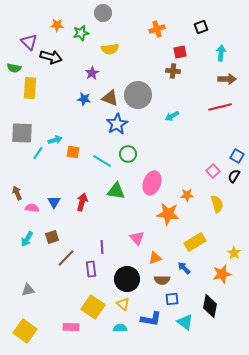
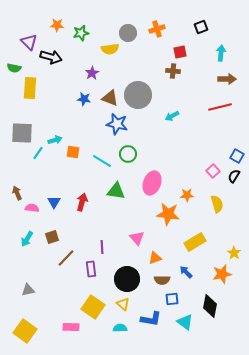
gray circle at (103, 13): moved 25 px right, 20 px down
blue star at (117, 124): rotated 30 degrees counterclockwise
blue arrow at (184, 268): moved 2 px right, 4 px down
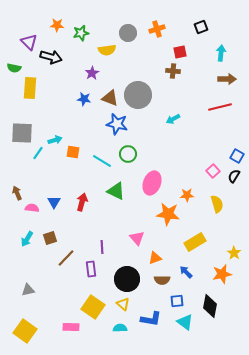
yellow semicircle at (110, 49): moved 3 px left, 1 px down
cyan arrow at (172, 116): moved 1 px right, 3 px down
green triangle at (116, 191): rotated 18 degrees clockwise
brown square at (52, 237): moved 2 px left, 1 px down
blue square at (172, 299): moved 5 px right, 2 px down
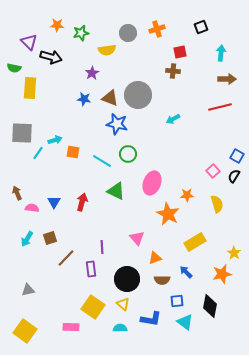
orange star at (168, 214): rotated 20 degrees clockwise
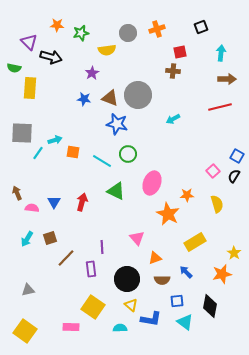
yellow triangle at (123, 304): moved 8 px right, 1 px down
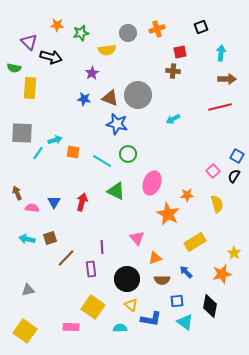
cyan arrow at (27, 239): rotated 70 degrees clockwise
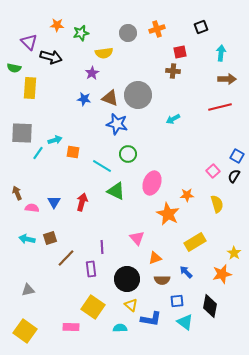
yellow semicircle at (107, 50): moved 3 px left, 3 px down
cyan line at (102, 161): moved 5 px down
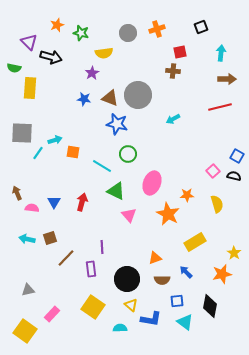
orange star at (57, 25): rotated 24 degrees counterclockwise
green star at (81, 33): rotated 28 degrees clockwise
black semicircle at (234, 176): rotated 72 degrees clockwise
pink triangle at (137, 238): moved 8 px left, 23 px up
pink rectangle at (71, 327): moved 19 px left, 13 px up; rotated 49 degrees counterclockwise
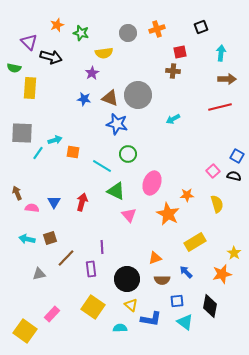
gray triangle at (28, 290): moved 11 px right, 16 px up
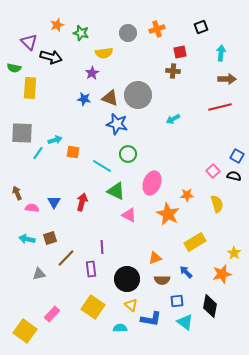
pink triangle at (129, 215): rotated 21 degrees counterclockwise
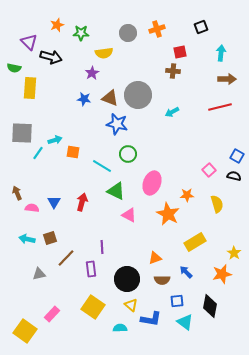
green star at (81, 33): rotated 14 degrees counterclockwise
cyan arrow at (173, 119): moved 1 px left, 7 px up
pink square at (213, 171): moved 4 px left, 1 px up
